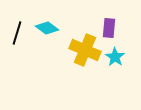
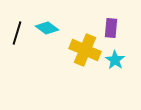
purple rectangle: moved 2 px right
cyan star: moved 3 px down
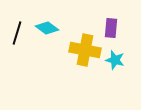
yellow cross: rotated 12 degrees counterclockwise
cyan star: rotated 18 degrees counterclockwise
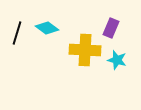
purple rectangle: rotated 18 degrees clockwise
yellow cross: rotated 8 degrees counterclockwise
cyan star: moved 2 px right
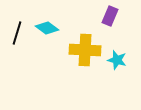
purple rectangle: moved 1 px left, 12 px up
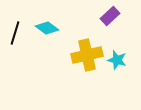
purple rectangle: rotated 24 degrees clockwise
black line: moved 2 px left
yellow cross: moved 2 px right, 5 px down; rotated 16 degrees counterclockwise
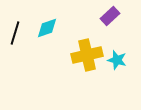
cyan diamond: rotated 55 degrees counterclockwise
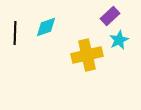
cyan diamond: moved 1 px left, 1 px up
black line: rotated 15 degrees counterclockwise
cyan star: moved 2 px right, 20 px up; rotated 30 degrees clockwise
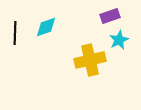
purple rectangle: rotated 24 degrees clockwise
yellow cross: moved 3 px right, 5 px down
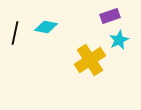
cyan diamond: rotated 30 degrees clockwise
black line: rotated 10 degrees clockwise
yellow cross: rotated 20 degrees counterclockwise
